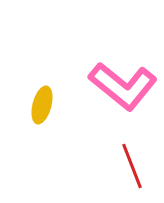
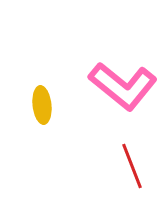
yellow ellipse: rotated 21 degrees counterclockwise
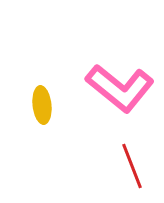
pink L-shape: moved 3 px left, 2 px down
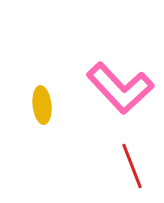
pink L-shape: rotated 8 degrees clockwise
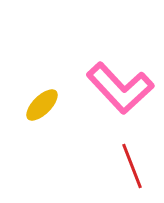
yellow ellipse: rotated 51 degrees clockwise
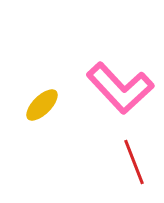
red line: moved 2 px right, 4 px up
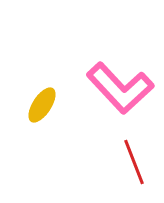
yellow ellipse: rotated 12 degrees counterclockwise
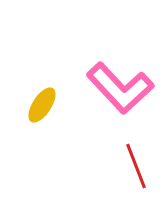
red line: moved 2 px right, 4 px down
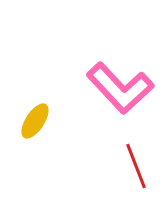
yellow ellipse: moved 7 px left, 16 px down
